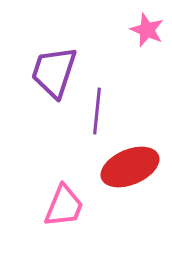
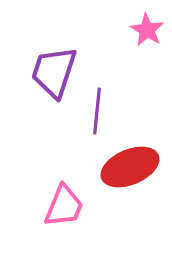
pink star: rotated 8 degrees clockwise
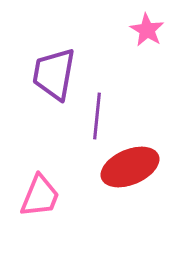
purple trapezoid: moved 2 px down; rotated 8 degrees counterclockwise
purple line: moved 5 px down
pink trapezoid: moved 24 px left, 10 px up
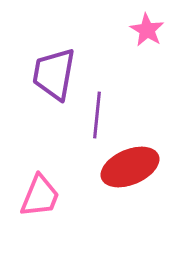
purple line: moved 1 px up
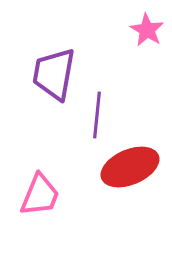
pink trapezoid: moved 1 px up
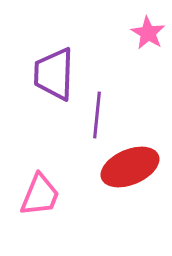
pink star: moved 1 px right, 3 px down
purple trapezoid: rotated 8 degrees counterclockwise
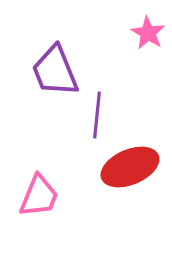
purple trapezoid: moved 1 px right, 3 px up; rotated 24 degrees counterclockwise
pink trapezoid: moved 1 px left, 1 px down
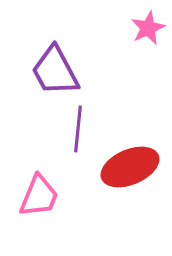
pink star: moved 5 px up; rotated 16 degrees clockwise
purple trapezoid: rotated 6 degrees counterclockwise
purple line: moved 19 px left, 14 px down
